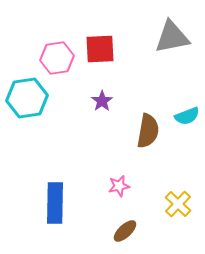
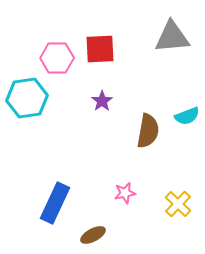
gray triangle: rotated 6 degrees clockwise
pink hexagon: rotated 8 degrees clockwise
pink star: moved 6 px right, 7 px down
blue rectangle: rotated 24 degrees clockwise
brown ellipse: moved 32 px left, 4 px down; rotated 15 degrees clockwise
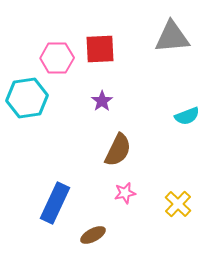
brown semicircle: moved 30 px left, 19 px down; rotated 16 degrees clockwise
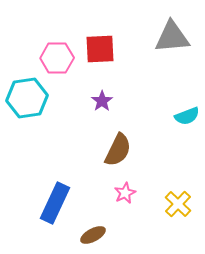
pink star: rotated 15 degrees counterclockwise
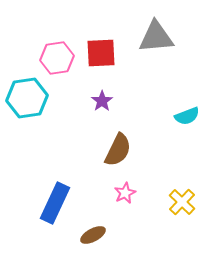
gray triangle: moved 16 px left
red square: moved 1 px right, 4 px down
pink hexagon: rotated 8 degrees counterclockwise
yellow cross: moved 4 px right, 2 px up
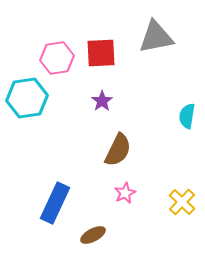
gray triangle: rotated 6 degrees counterclockwise
cyan semicircle: rotated 120 degrees clockwise
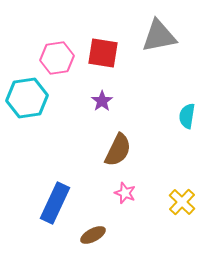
gray triangle: moved 3 px right, 1 px up
red square: moved 2 px right; rotated 12 degrees clockwise
pink star: rotated 25 degrees counterclockwise
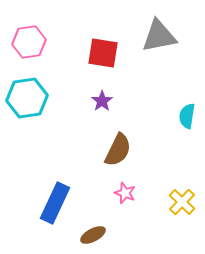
pink hexagon: moved 28 px left, 16 px up
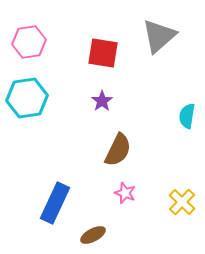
gray triangle: rotated 30 degrees counterclockwise
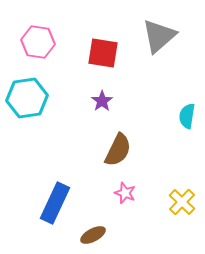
pink hexagon: moved 9 px right; rotated 16 degrees clockwise
